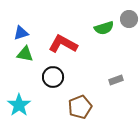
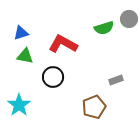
green triangle: moved 2 px down
brown pentagon: moved 14 px right
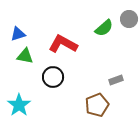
green semicircle: rotated 24 degrees counterclockwise
blue triangle: moved 3 px left, 1 px down
brown pentagon: moved 3 px right, 2 px up
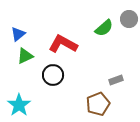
blue triangle: rotated 21 degrees counterclockwise
green triangle: rotated 36 degrees counterclockwise
black circle: moved 2 px up
brown pentagon: moved 1 px right, 1 px up
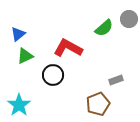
red L-shape: moved 5 px right, 4 px down
